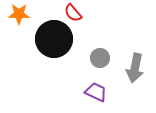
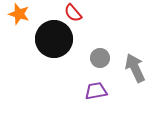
orange star: rotated 15 degrees clockwise
gray arrow: rotated 144 degrees clockwise
purple trapezoid: moved 1 px up; rotated 35 degrees counterclockwise
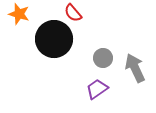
gray circle: moved 3 px right
purple trapezoid: moved 1 px right, 2 px up; rotated 25 degrees counterclockwise
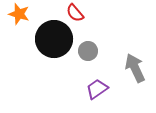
red semicircle: moved 2 px right
gray circle: moved 15 px left, 7 px up
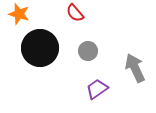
black circle: moved 14 px left, 9 px down
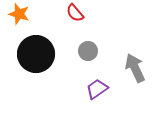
black circle: moved 4 px left, 6 px down
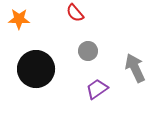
orange star: moved 5 px down; rotated 15 degrees counterclockwise
black circle: moved 15 px down
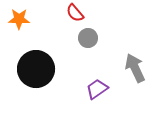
gray circle: moved 13 px up
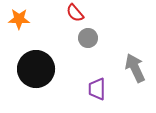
purple trapezoid: rotated 55 degrees counterclockwise
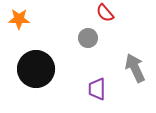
red semicircle: moved 30 px right
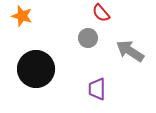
red semicircle: moved 4 px left
orange star: moved 3 px right, 3 px up; rotated 15 degrees clockwise
gray arrow: moved 5 px left, 17 px up; rotated 32 degrees counterclockwise
